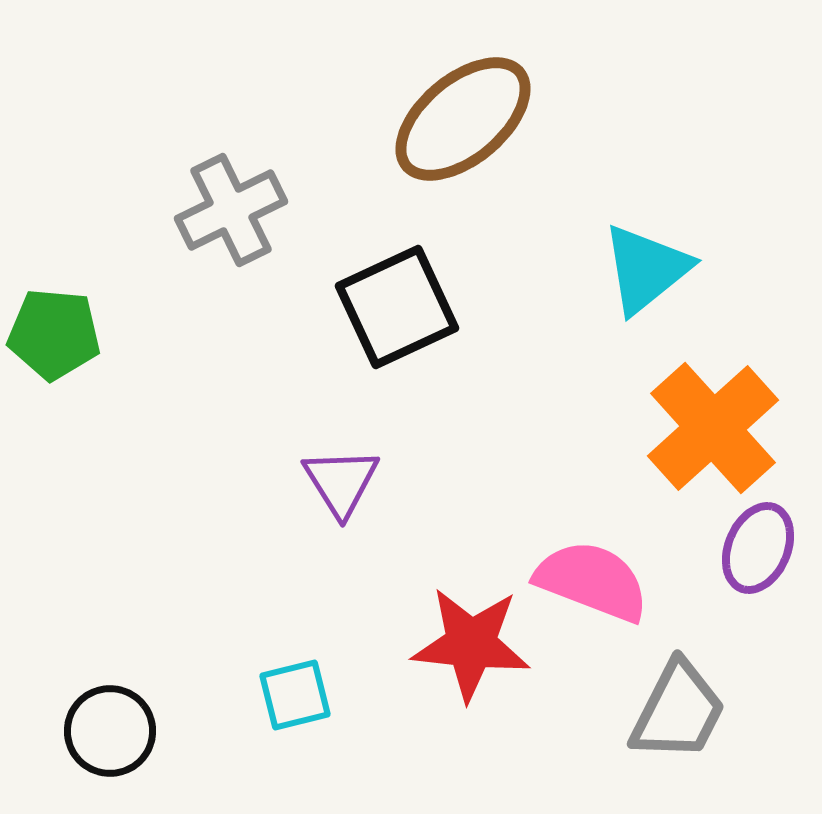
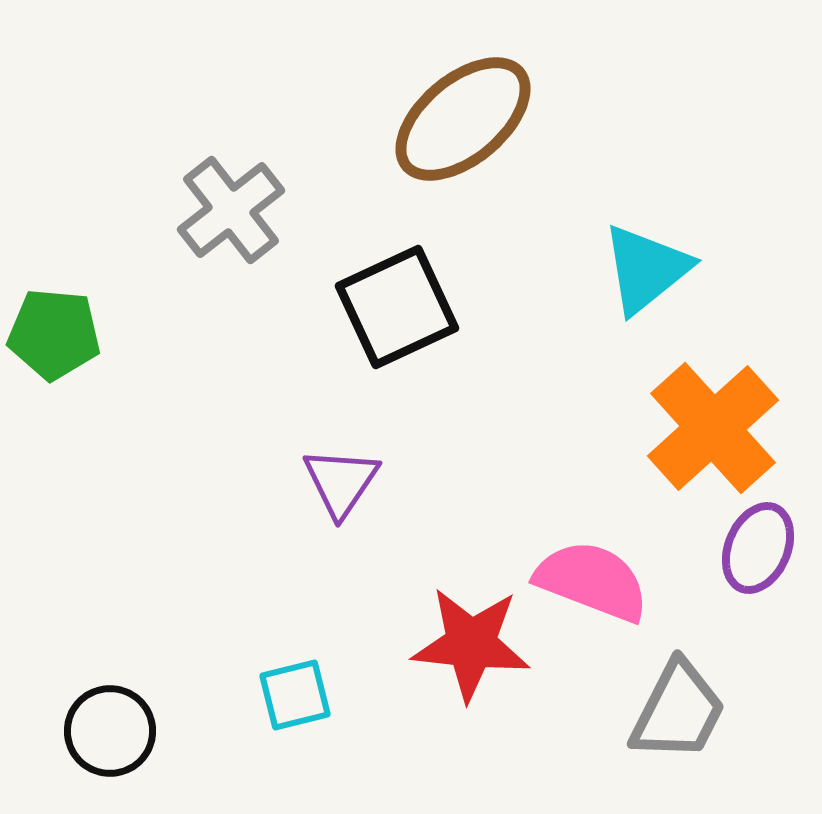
gray cross: rotated 12 degrees counterclockwise
purple triangle: rotated 6 degrees clockwise
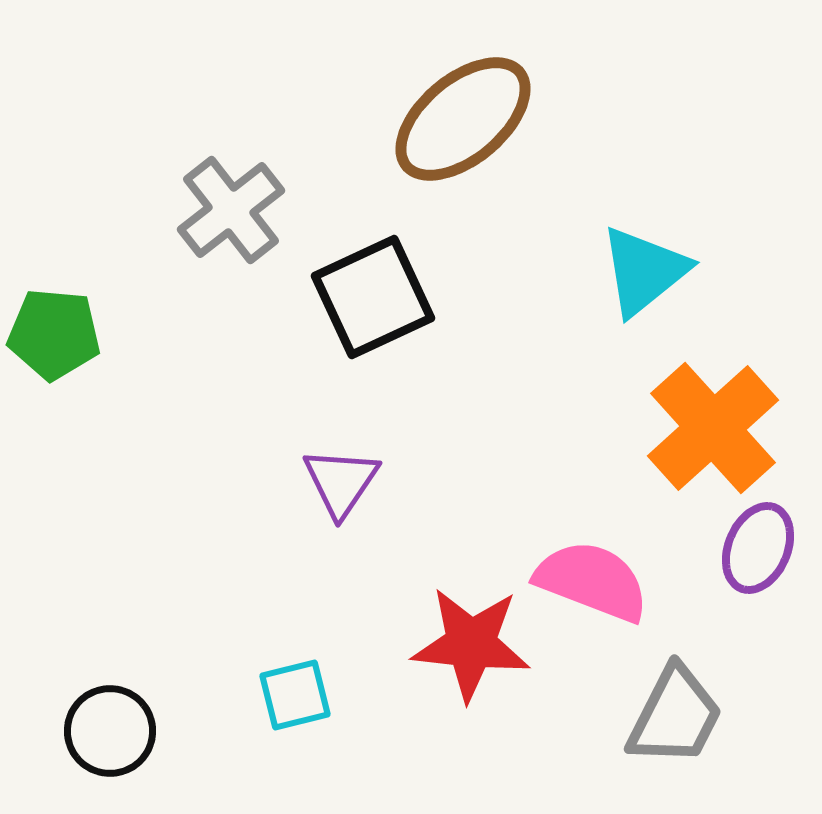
cyan triangle: moved 2 px left, 2 px down
black square: moved 24 px left, 10 px up
gray trapezoid: moved 3 px left, 5 px down
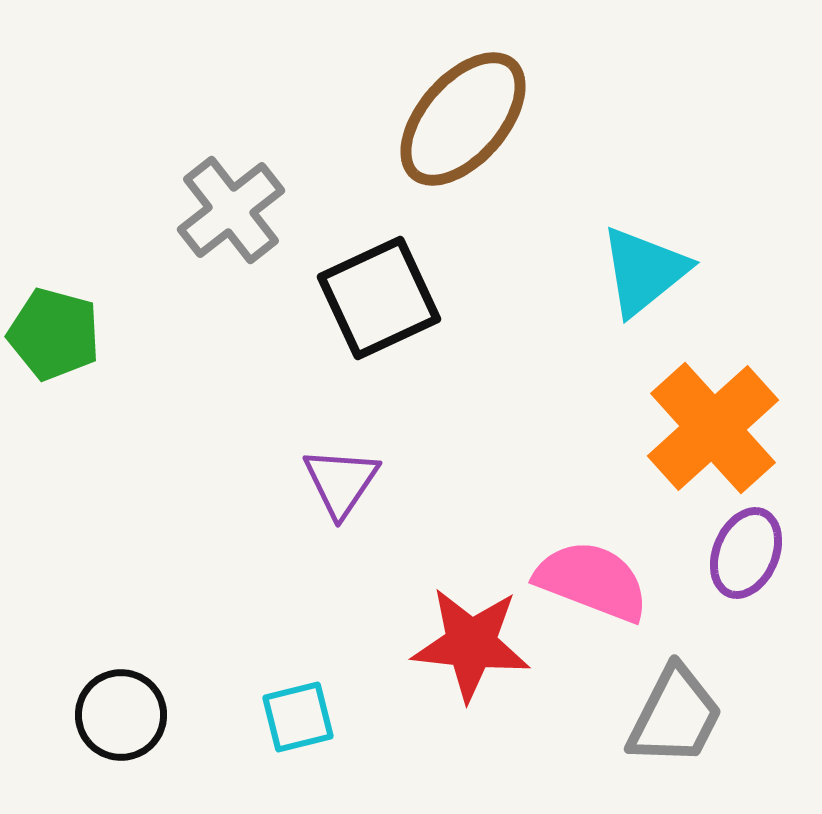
brown ellipse: rotated 9 degrees counterclockwise
black square: moved 6 px right, 1 px down
green pentagon: rotated 10 degrees clockwise
purple ellipse: moved 12 px left, 5 px down
cyan square: moved 3 px right, 22 px down
black circle: moved 11 px right, 16 px up
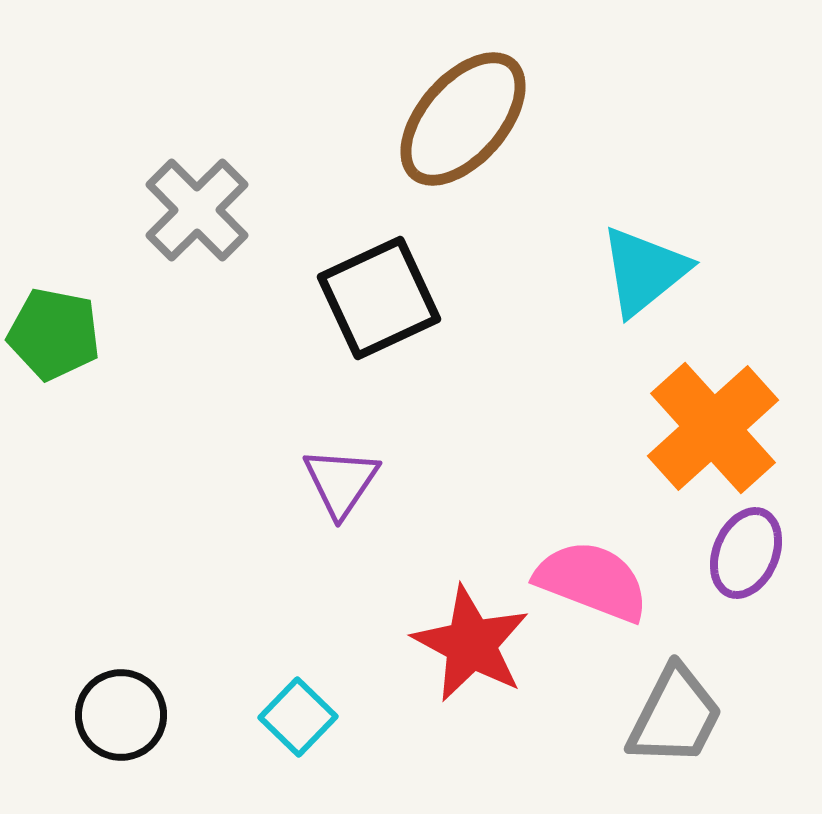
gray cross: moved 34 px left; rotated 7 degrees counterclockwise
green pentagon: rotated 4 degrees counterclockwise
red star: rotated 22 degrees clockwise
cyan square: rotated 32 degrees counterclockwise
